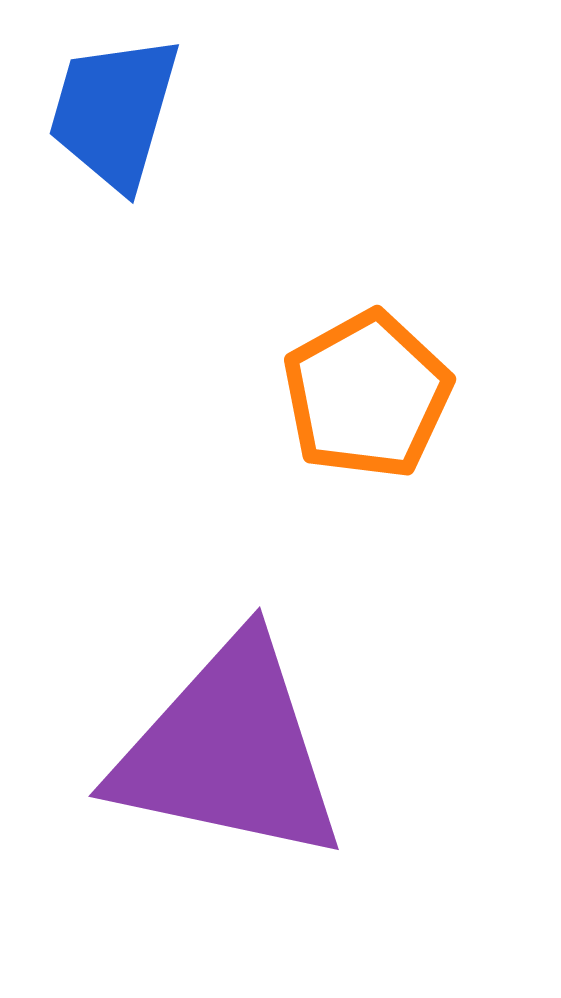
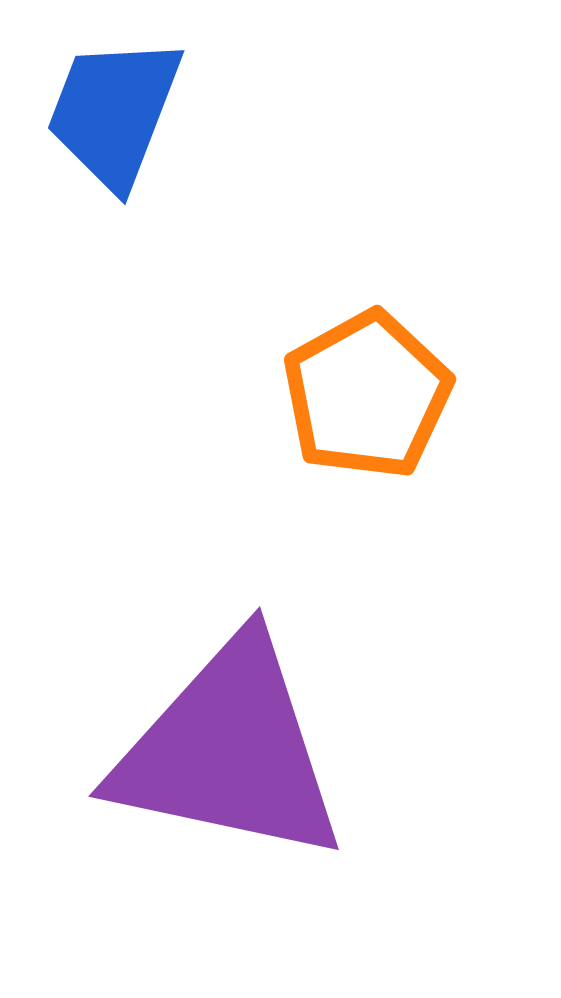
blue trapezoid: rotated 5 degrees clockwise
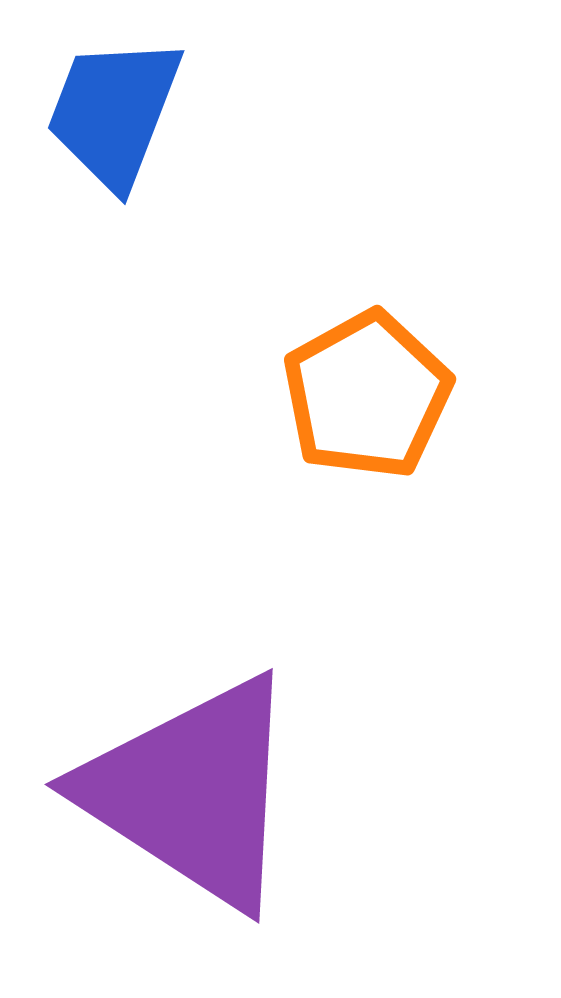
purple triangle: moved 37 px left, 41 px down; rotated 21 degrees clockwise
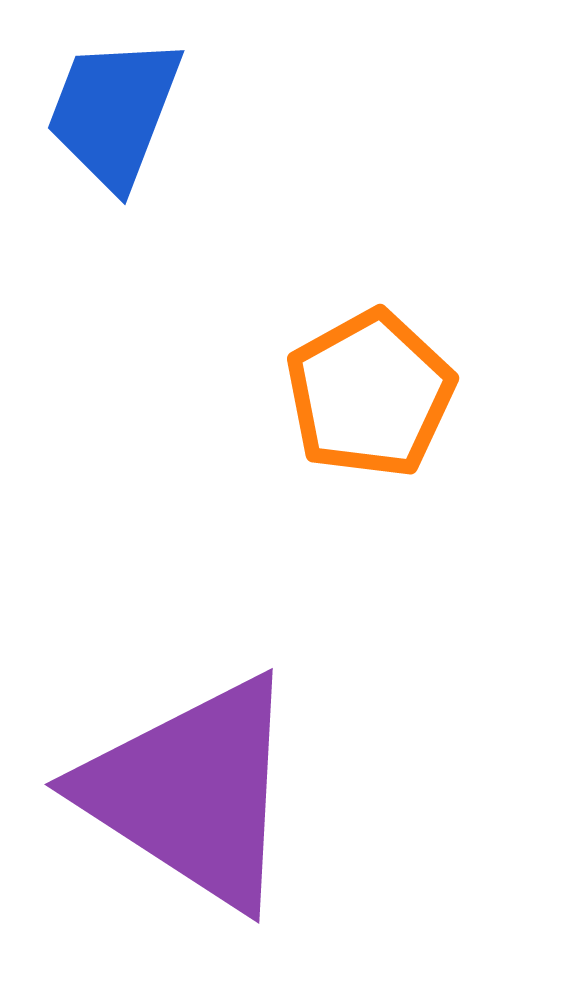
orange pentagon: moved 3 px right, 1 px up
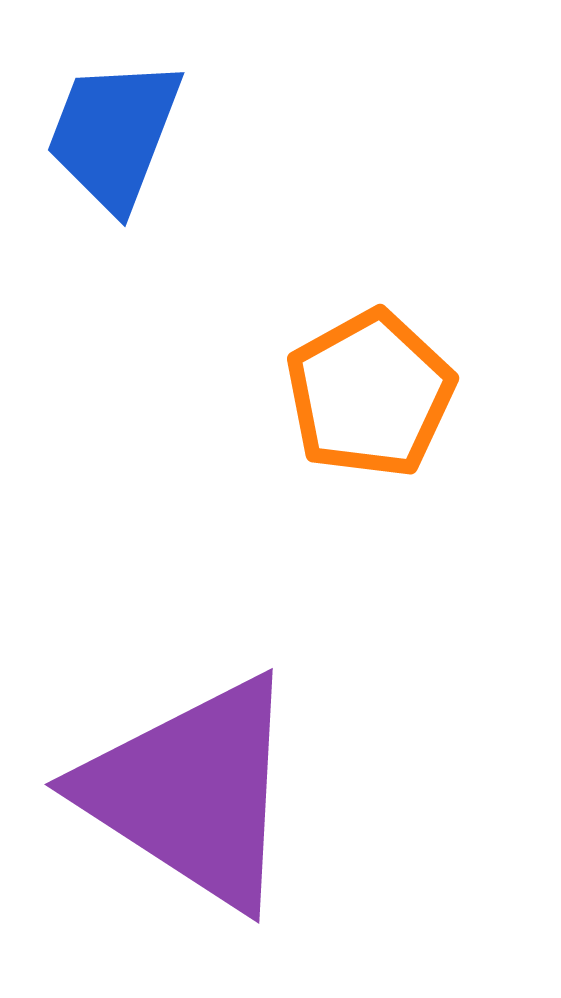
blue trapezoid: moved 22 px down
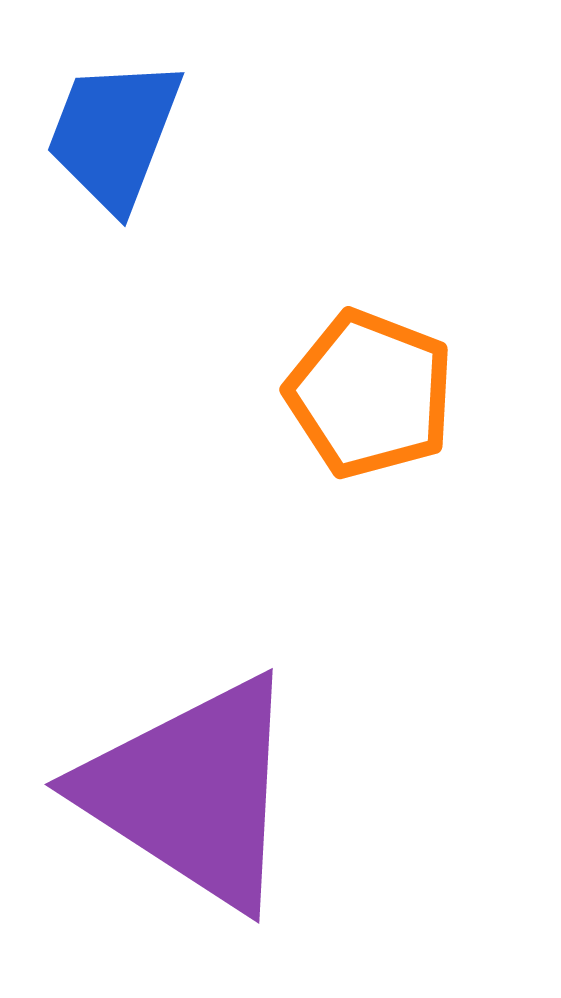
orange pentagon: rotated 22 degrees counterclockwise
